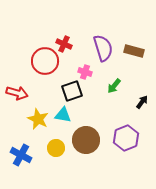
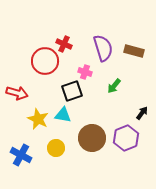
black arrow: moved 11 px down
brown circle: moved 6 px right, 2 px up
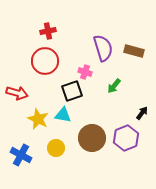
red cross: moved 16 px left, 13 px up; rotated 35 degrees counterclockwise
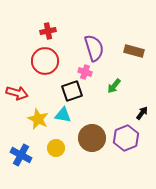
purple semicircle: moved 9 px left
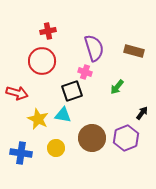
red circle: moved 3 px left
green arrow: moved 3 px right, 1 px down
blue cross: moved 2 px up; rotated 20 degrees counterclockwise
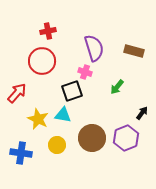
red arrow: rotated 65 degrees counterclockwise
yellow circle: moved 1 px right, 3 px up
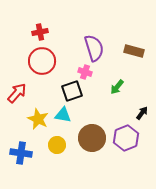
red cross: moved 8 px left, 1 px down
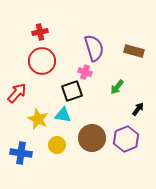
black arrow: moved 4 px left, 4 px up
purple hexagon: moved 1 px down
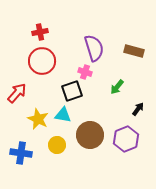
brown circle: moved 2 px left, 3 px up
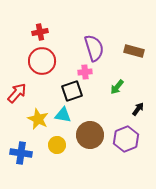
pink cross: rotated 24 degrees counterclockwise
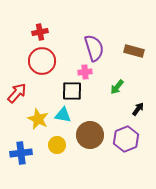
black square: rotated 20 degrees clockwise
blue cross: rotated 15 degrees counterclockwise
